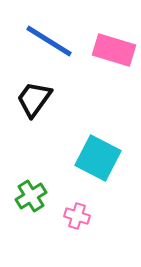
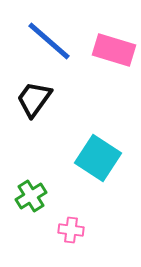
blue line: rotated 9 degrees clockwise
cyan square: rotated 6 degrees clockwise
pink cross: moved 6 px left, 14 px down; rotated 10 degrees counterclockwise
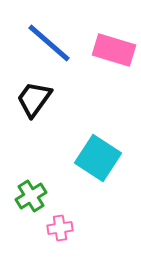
blue line: moved 2 px down
pink cross: moved 11 px left, 2 px up; rotated 15 degrees counterclockwise
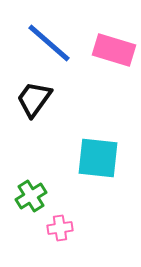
cyan square: rotated 27 degrees counterclockwise
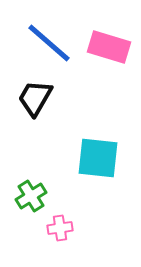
pink rectangle: moved 5 px left, 3 px up
black trapezoid: moved 1 px right, 1 px up; rotated 6 degrees counterclockwise
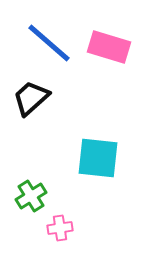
black trapezoid: moved 4 px left; rotated 18 degrees clockwise
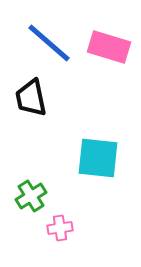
black trapezoid: rotated 60 degrees counterclockwise
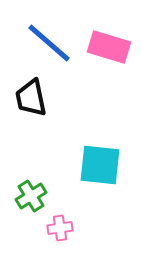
cyan square: moved 2 px right, 7 px down
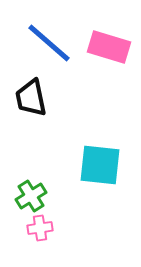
pink cross: moved 20 px left
